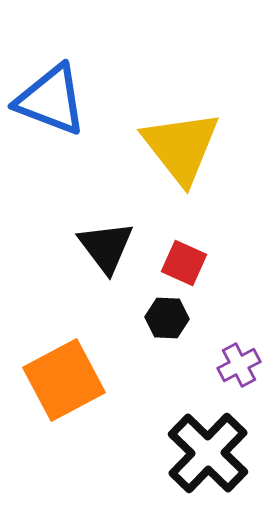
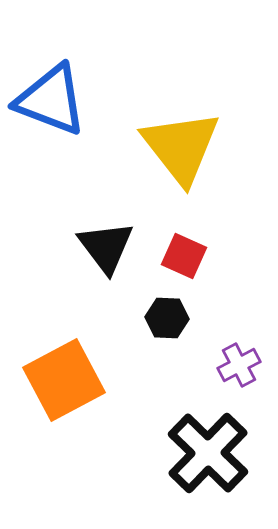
red square: moved 7 px up
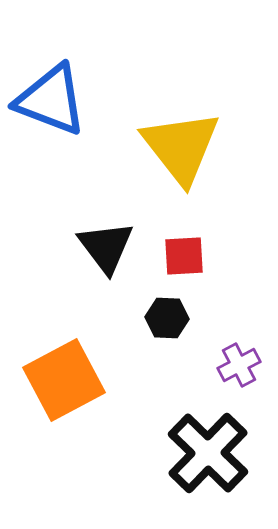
red square: rotated 27 degrees counterclockwise
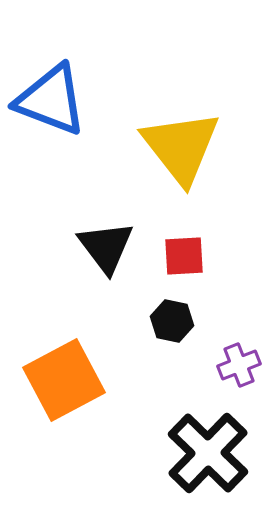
black hexagon: moved 5 px right, 3 px down; rotated 9 degrees clockwise
purple cross: rotated 6 degrees clockwise
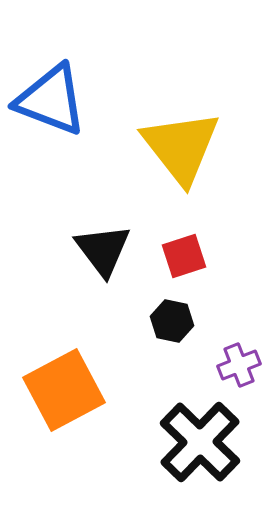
black triangle: moved 3 px left, 3 px down
red square: rotated 15 degrees counterclockwise
orange square: moved 10 px down
black cross: moved 8 px left, 11 px up
